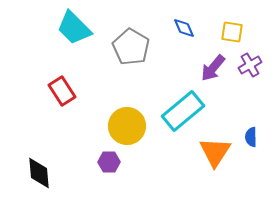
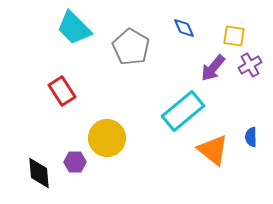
yellow square: moved 2 px right, 4 px down
yellow circle: moved 20 px left, 12 px down
orange triangle: moved 2 px left, 2 px up; rotated 24 degrees counterclockwise
purple hexagon: moved 34 px left
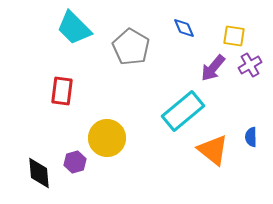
red rectangle: rotated 40 degrees clockwise
purple hexagon: rotated 15 degrees counterclockwise
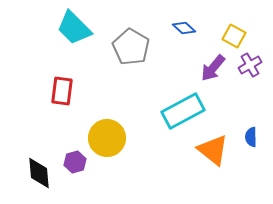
blue diamond: rotated 25 degrees counterclockwise
yellow square: rotated 20 degrees clockwise
cyan rectangle: rotated 12 degrees clockwise
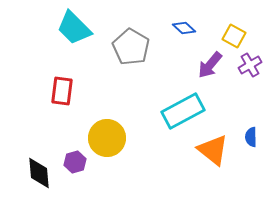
purple arrow: moved 3 px left, 3 px up
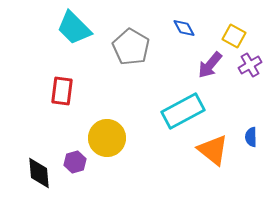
blue diamond: rotated 20 degrees clockwise
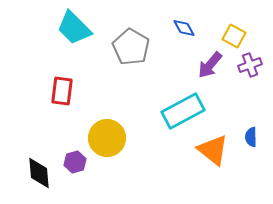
purple cross: rotated 10 degrees clockwise
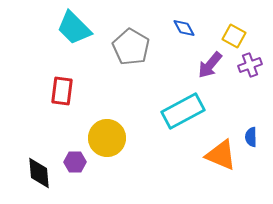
orange triangle: moved 8 px right, 5 px down; rotated 16 degrees counterclockwise
purple hexagon: rotated 15 degrees clockwise
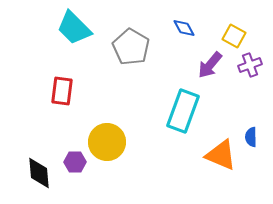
cyan rectangle: rotated 42 degrees counterclockwise
yellow circle: moved 4 px down
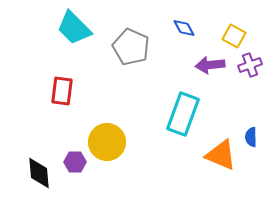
gray pentagon: rotated 6 degrees counterclockwise
purple arrow: rotated 44 degrees clockwise
cyan rectangle: moved 3 px down
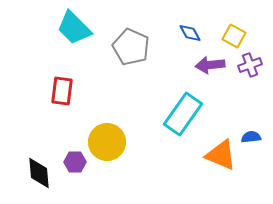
blue diamond: moved 6 px right, 5 px down
cyan rectangle: rotated 15 degrees clockwise
blue semicircle: rotated 84 degrees clockwise
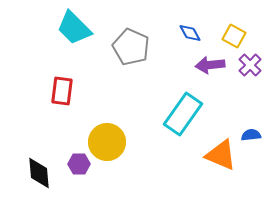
purple cross: rotated 25 degrees counterclockwise
blue semicircle: moved 2 px up
purple hexagon: moved 4 px right, 2 px down
